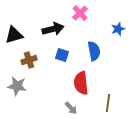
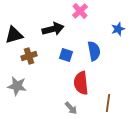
pink cross: moved 2 px up
blue square: moved 4 px right
brown cross: moved 4 px up
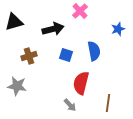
black triangle: moved 13 px up
red semicircle: rotated 20 degrees clockwise
gray arrow: moved 1 px left, 3 px up
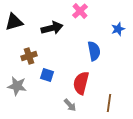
black arrow: moved 1 px left, 1 px up
blue square: moved 19 px left, 20 px down
brown line: moved 1 px right
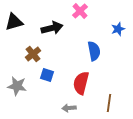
brown cross: moved 4 px right, 2 px up; rotated 21 degrees counterclockwise
gray arrow: moved 1 px left, 3 px down; rotated 128 degrees clockwise
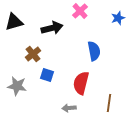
blue star: moved 11 px up
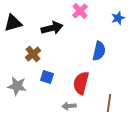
black triangle: moved 1 px left, 1 px down
blue semicircle: moved 5 px right; rotated 24 degrees clockwise
blue square: moved 2 px down
gray arrow: moved 2 px up
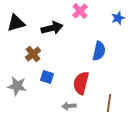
black triangle: moved 3 px right
